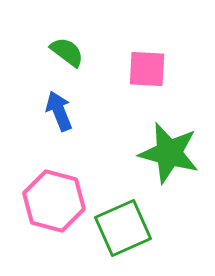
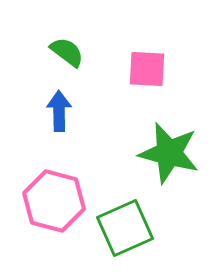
blue arrow: rotated 21 degrees clockwise
green square: moved 2 px right
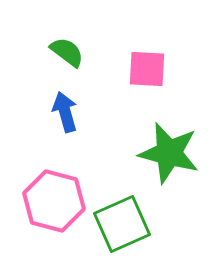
blue arrow: moved 6 px right, 1 px down; rotated 15 degrees counterclockwise
green square: moved 3 px left, 4 px up
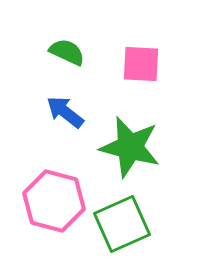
green semicircle: rotated 12 degrees counterclockwise
pink square: moved 6 px left, 5 px up
blue arrow: rotated 36 degrees counterclockwise
green star: moved 39 px left, 6 px up
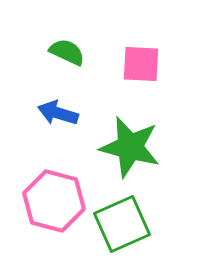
blue arrow: moved 7 px left, 1 px down; rotated 21 degrees counterclockwise
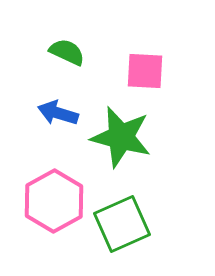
pink square: moved 4 px right, 7 px down
green star: moved 9 px left, 10 px up
pink hexagon: rotated 16 degrees clockwise
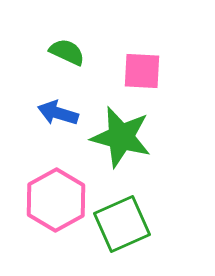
pink square: moved 3 px left
pink hexagon: moved 2 px right, 1 px up
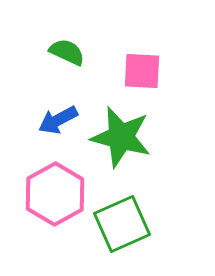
blue arrow: moved 7 px down; rotated 45 degrees counterclockwise
pink hexagon: moved 1 px left, 6 px up
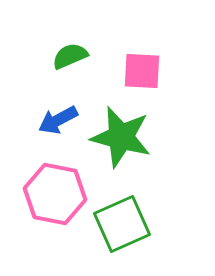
green semicircle: moved 3 px right, 4 px down; rotated 48 degrees counterclockwise
pink hexagon: rotated 20 degrees counterclockwise
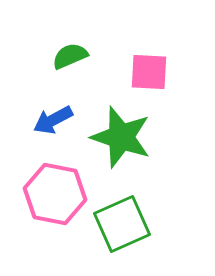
pink square: moved 7 px right, 1 px down
blue arrow: moved 5 px left
green star: rotated 4 degrees clockwise
